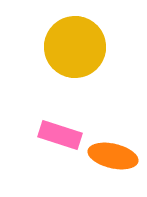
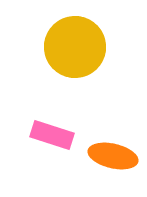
pink rectangle: moved 8 px left
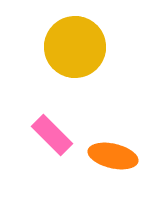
pink rectangle: rotated 27 degrees clockwise
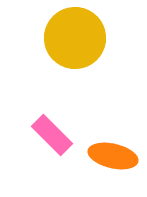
yellow circle: moved 9 px up
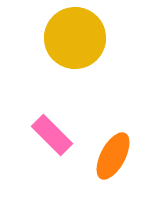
orange ellipse: rotated 75 degrees counterclockwise
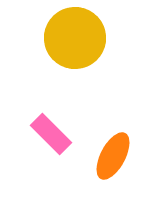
pink rectangle: moved 1 px left, 1 px up
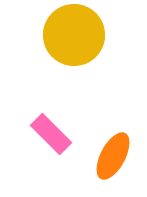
yellow circle: moved 1 px left, 3 px up
